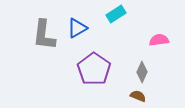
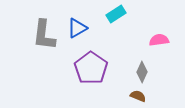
purple pentagon: moved 3 px left, 1 px up
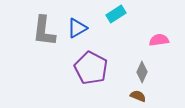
gray L-shape: moved 4 px up
purple pentagon: rotated 8 degrees counterclockwise
